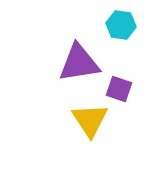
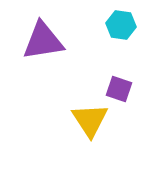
purple triangle: moved 36 px left, 22 px up
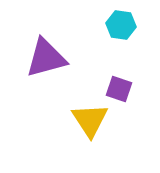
purple triangle: moved 3 px right, 17 px down; rotated 6 degrees counterclockwise
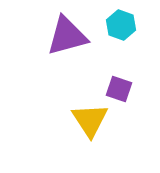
cyan hexagon: rotated 12 degrees clockwise
purple triangle: moved 21 px right, 22 px up
